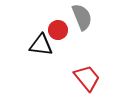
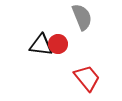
red circle: moved 14 px down
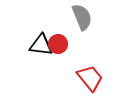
red trapezoid: moved 3 px right
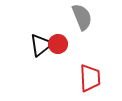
black triangle: rotated 45 degrees counterclockwise
red trapezoid: rotated 36 degrees clockwise
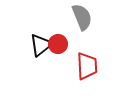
red trapezoid: moved 3 px left, 12 px up
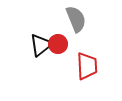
gray semicircle: moved 6 px left, 2 px down
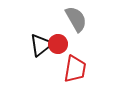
gray semicircle: rotated 8 degrees counterclockwise
red trapezoid: moved 12 px left, 3 px down; rotated 12 degrees clockwise
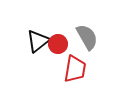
gray semicircle: moved 11 px right, 18 px down
black triangle: moved 3 px left, 4 px up
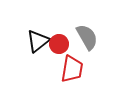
red circle: moved 1 px right
red trapezoid: moved 3 px left
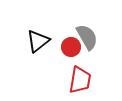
red circle: moved 12 px right, 3 px down
red trapezoid: moved 8 px right, 11 px down
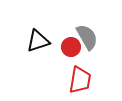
black triangle: rotated 20 degrees clockwise
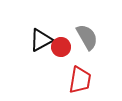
black triangle: moved 3 px right, 1 px up; rotated 10 degrees counterclockwise
red circle: moved 10 px left
